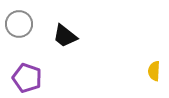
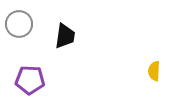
black trapezoid: rotated 120 degrees counterclockwise
purple pentagon: moved 3 px right, 2 px down; rotated 16 degrees counterclockwise
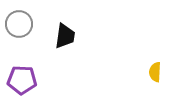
yellow semicircle: moved 1 px right, 1 px down
purple pentagon: moved 8 px left
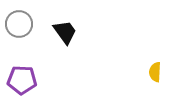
black trapezoid: moved 4 px up; rotated 44 degrees counterclockwise
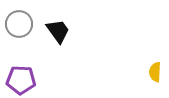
black trapezoid: moved 7 px left, 1 px up
purple pentagon: moved 1 px left
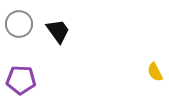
yellow semicircle: rotated 30 degrees counterclockwise
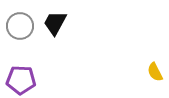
gray circle: moved 1 px right, 2 px down
black trapezoid: moved 3 px left, 8 px up; rotated 116 degrees counterclockwise
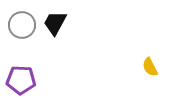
gray circle: moved 2 px right, 1 px up
yellow semicircle: moved 5 px left, 5 px up
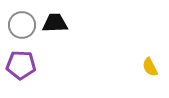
black trapezoid: rotated 60 degrees clockwise
purple pentagon: moved 15 px up
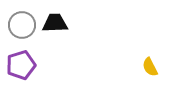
purple pentagon: rotated 20 degrees counterclockwise
